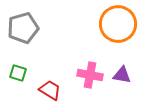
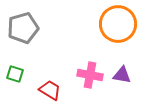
green square: moved 3 px left, 1 px down
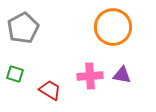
orange circle: moved 5 px left, 3 px down
gray pentagon: rotated 12 degrees counterclockwise
pink cross: moved 1 px down; rotated 15 degrees counterclockwise
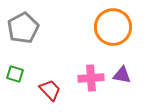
pink cross: moved 1 px right, 2 px down
red trapezoid: rotated 15 degrees clockwise
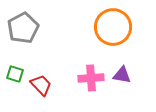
red trapezoid: moved 9 px left, 5 px up
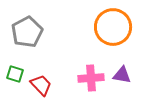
gray pentagon: moved 4 px right, 4 px down
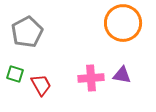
orange circle: moved 10 px right, 4 px up
red trapezoid: rotated 15 degrees clockwise
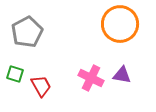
orange circle: moved 3 px left, 1 px down
pink cross: rotated 30 degrees clockwise
red trapezoid: moved 1 px down
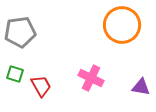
orange circle: moved 2 px right, 1 px down
gray pentagon: moved 7 px left; rotated 20 degrees clockwise
purple triangle: moved 19 px right, 12 px down
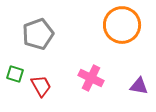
gray pentagon: moved 18 px right, 2 px down; rotated 12 degrees counterclockwise
purple triangle: moved 2 px left, 1 px up
